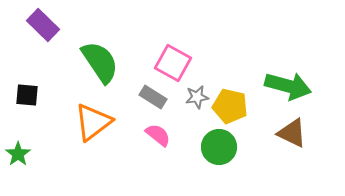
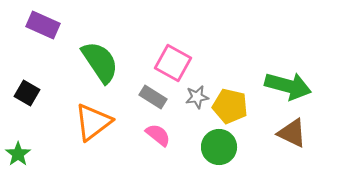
purple rectangle: rotated 20 degrees counterclockwise
black square: moved 2 px up; rotated 25 degrees clockwise
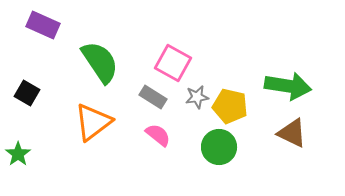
green arrow: rotated 6 degrees counterclockwise
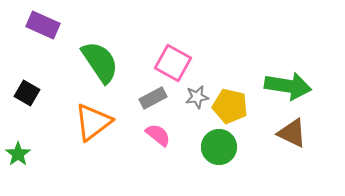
gray rectangle: moved 1 px down; rotated 60 degrees counterclockwise
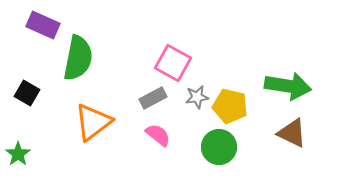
green semicircle: moved 22 px left, 4 px up; rotated 45 degrees clockwise
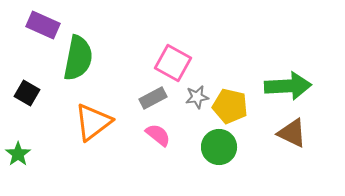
green arrow: rotated 12 degrees counterclockwise
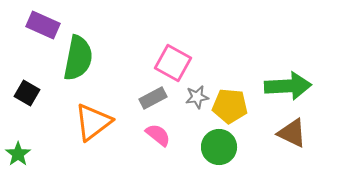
yellow pentagon: rotated 8 degrees counterclockwise
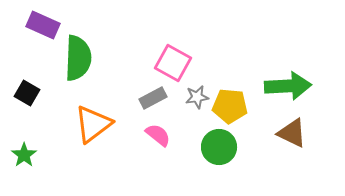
green semicircle: rotated 9 degrees counterclockwise
orange triangle: moved 2 px down
green star: moved 6 px right, 1 px down
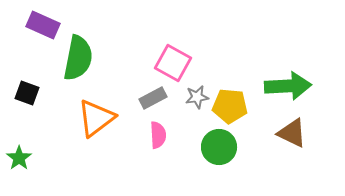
green semicircle: rotated 9 degrees clockwise
black square: rotated 10 degrees counterclockwise
orange triangle: moved 3 px right, 6 px up
pink semicircle: rotated 48 degrees clockwise
green star: moved 5 px left, 3 px down
